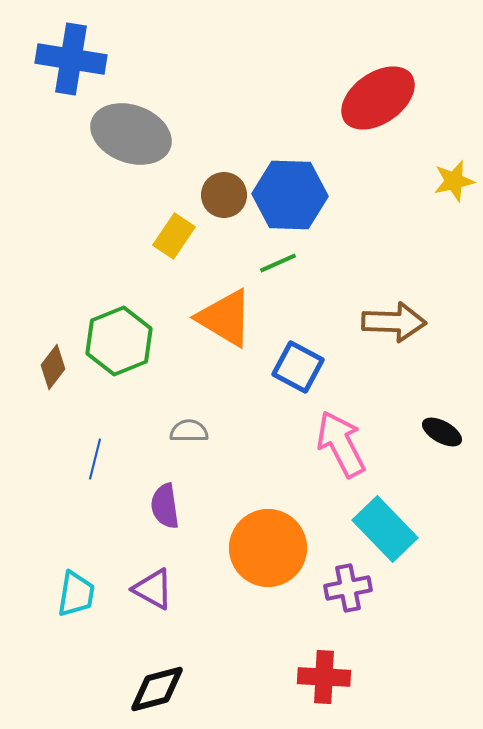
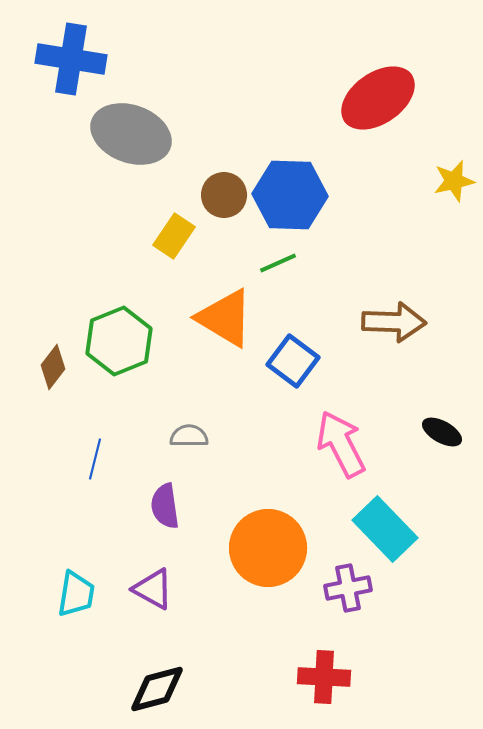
blue square: moved 5 px left, 6 px up; rotated 9 degrees clockwise
gray semicircle: moved 5 px down
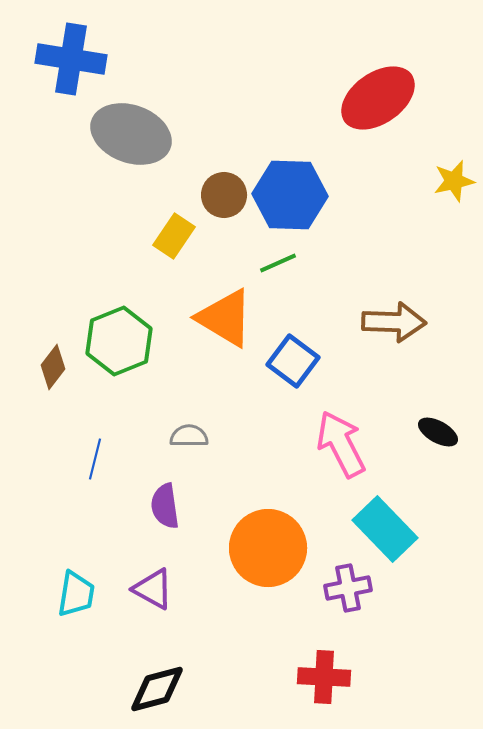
black ellipse: moved 4 px left
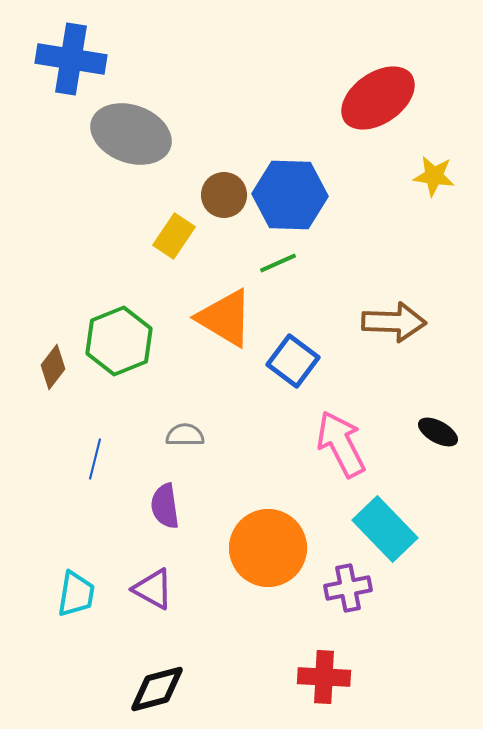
yellow star: moved 20 px left, 5 px up; rotated 21 degrees clockwise
gray semicircle: moved 4 px left, 1 px up
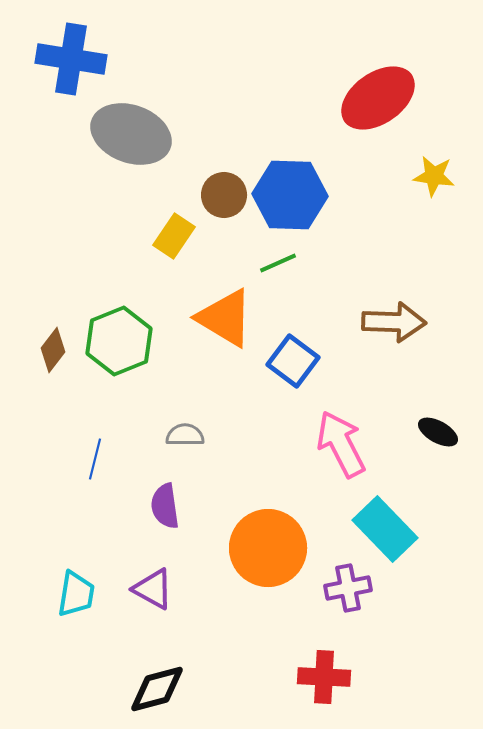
brown diamond: moved 17 px up
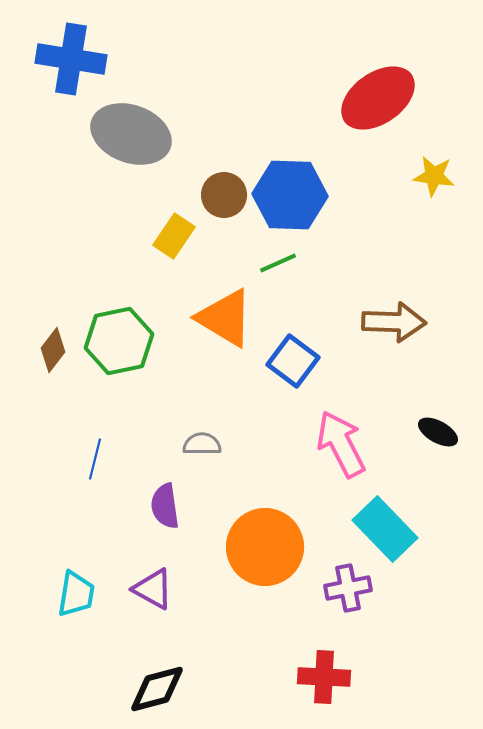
green hexagon: rotated 10 degrees clockwise
gray semicircle: moved 17 px right, 9 px down
orange circle: moved 3 px left, 1 px up
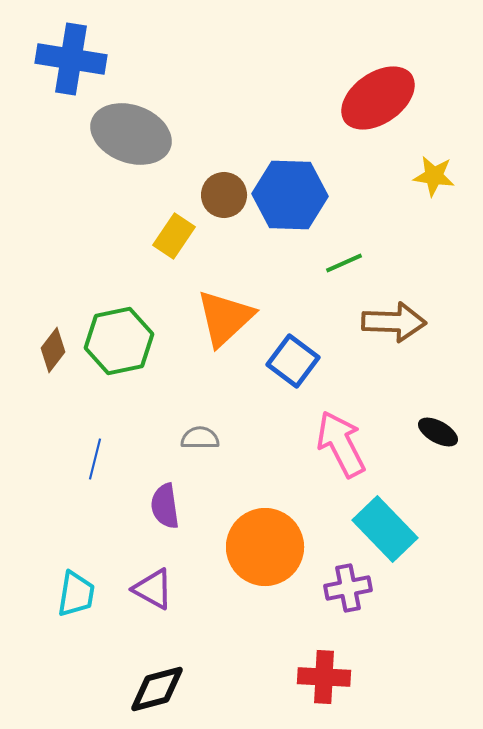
green line: moved 66 px right
orange triangle: rotated 46 degrees clockwise
gray semicircle: moved 2 px left, 6 px up
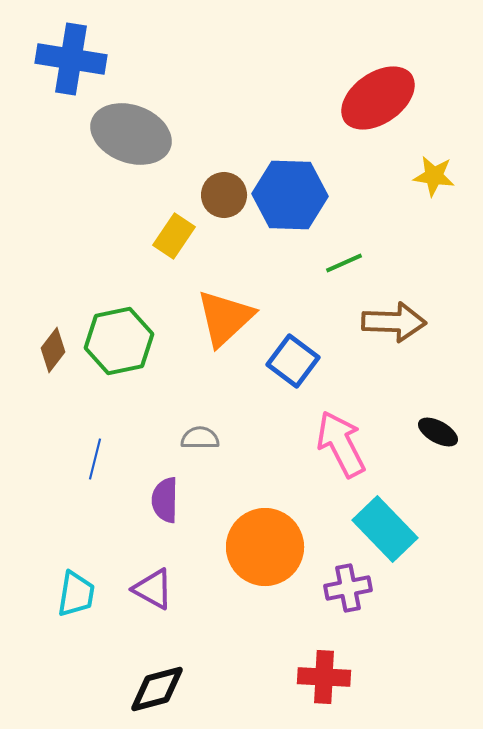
purple semicircle: moved 6 px up; rotated 9 degrees clockwise
